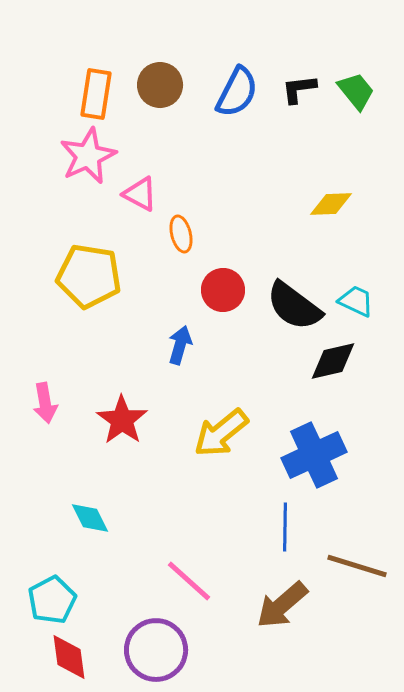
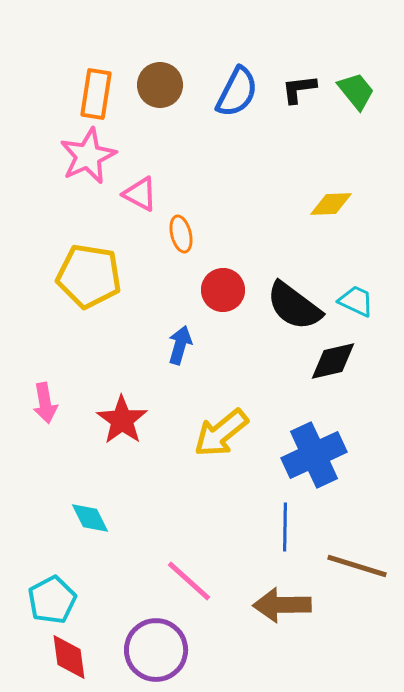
brown arrow: rotated 40 degrees clockwise
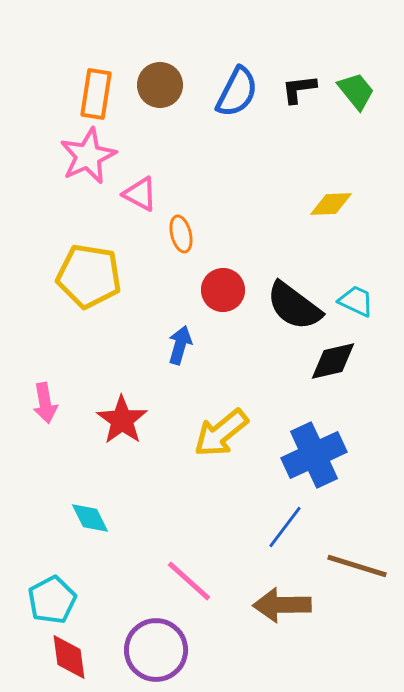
blue line: rotated 36 degrees clockwise
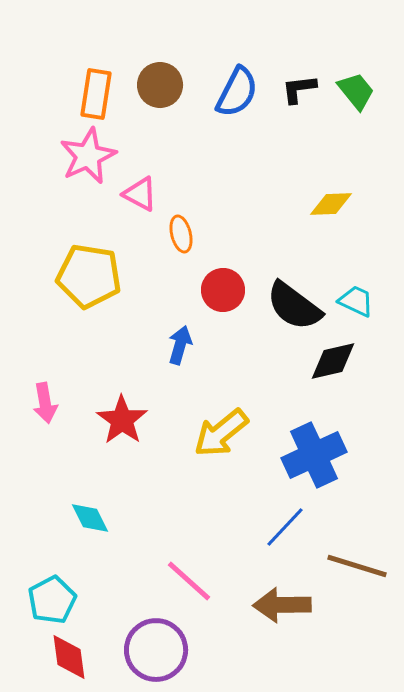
blue line: rotated 6 degrees clockwise
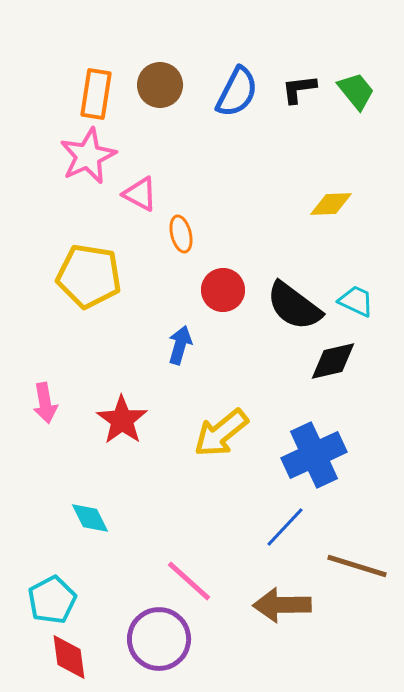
purple circle: moved 3 px right, 11 px up
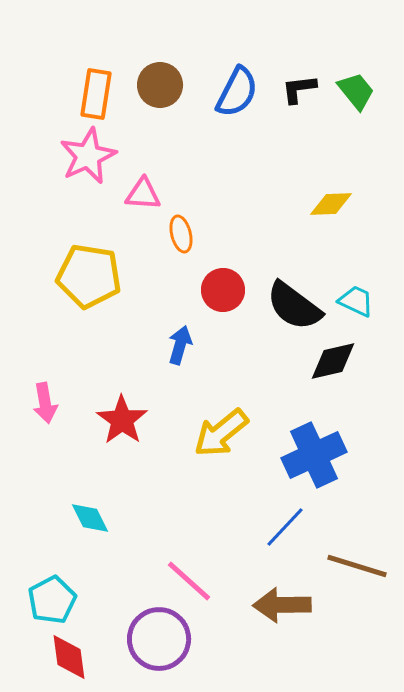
pink triangle: moved 3 px right; rotated 24 degrees counterclockwise
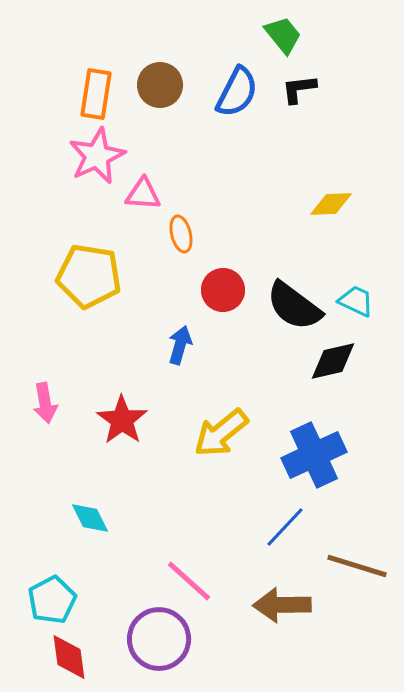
green trapezoid: moved 73 px left, 56 px up
pink star: moved 9 px right
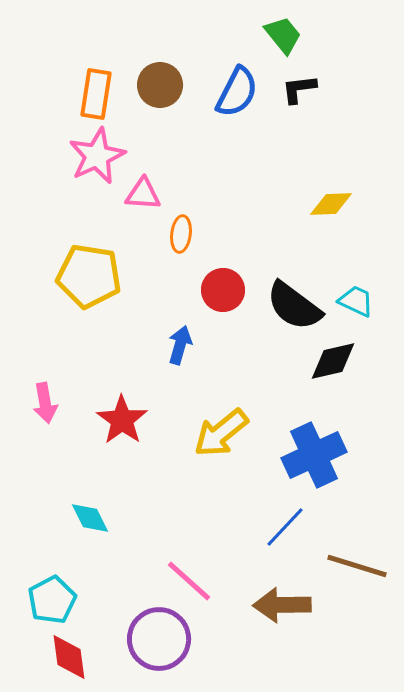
orange ellipse: rotated 21 degrees clockwise
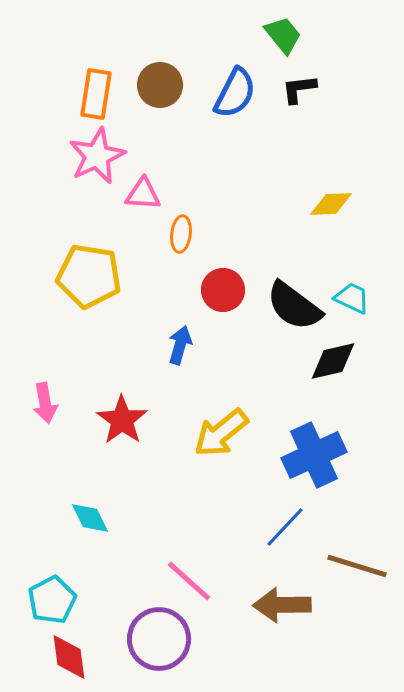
blue semicircle: moved 2 px left, 1 px down
cyan trapezoid: moved 4 px left, 3 px up
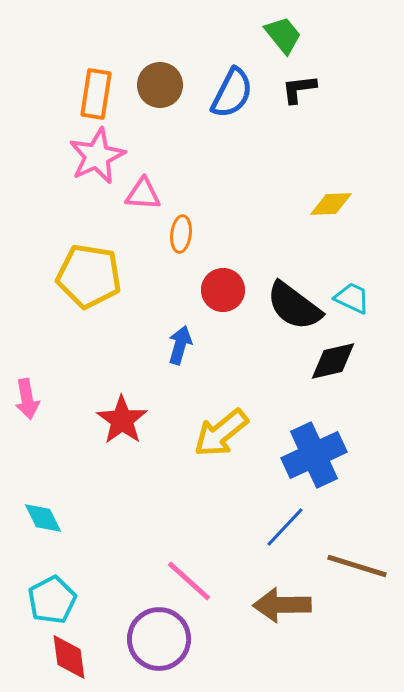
blue semicircle: moved 3 px left
pink arrow: moved 18 px left, 4 px up
cyan diamond: moved 47 px left
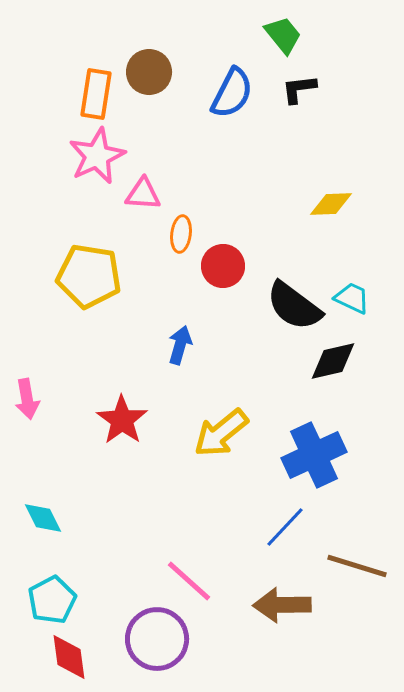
brown circle: moved 11 px left, 13 px up
red circle: moved 24 px up
purple circle: moved 2 px left
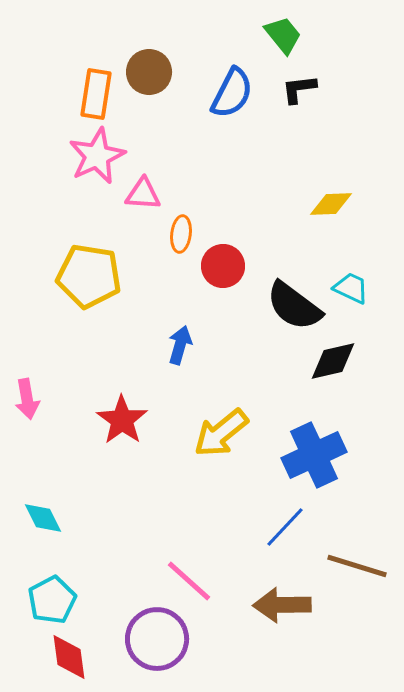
cyan trapezoid: moved 1 px left, 10 px up
